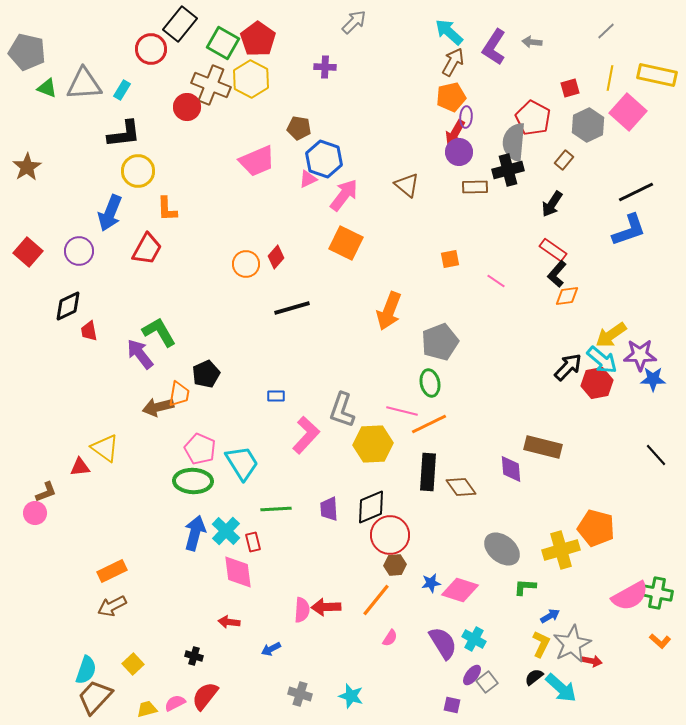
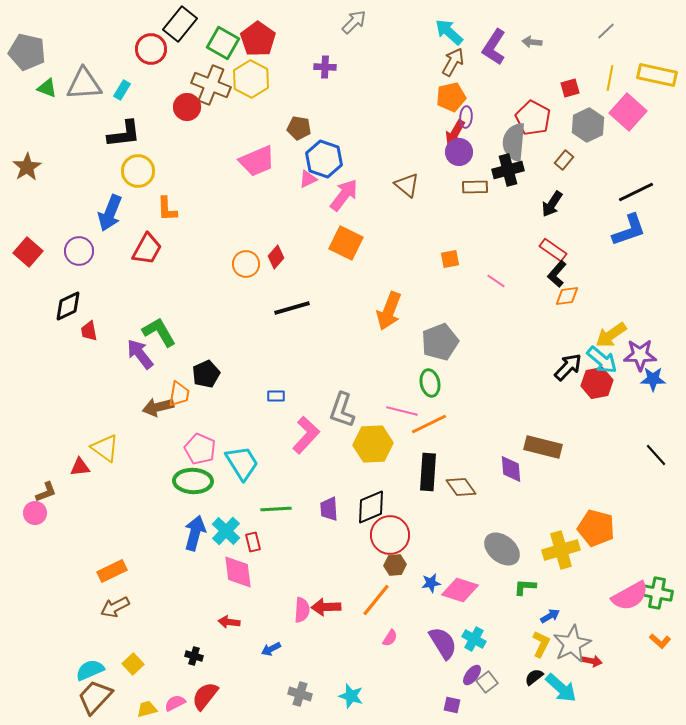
brown arrow at (112, 606): moved 3 px right, 1 px down
cyan semicircle at (86, 670): moved 4 px right; rotated 132 degrees counterclockwise
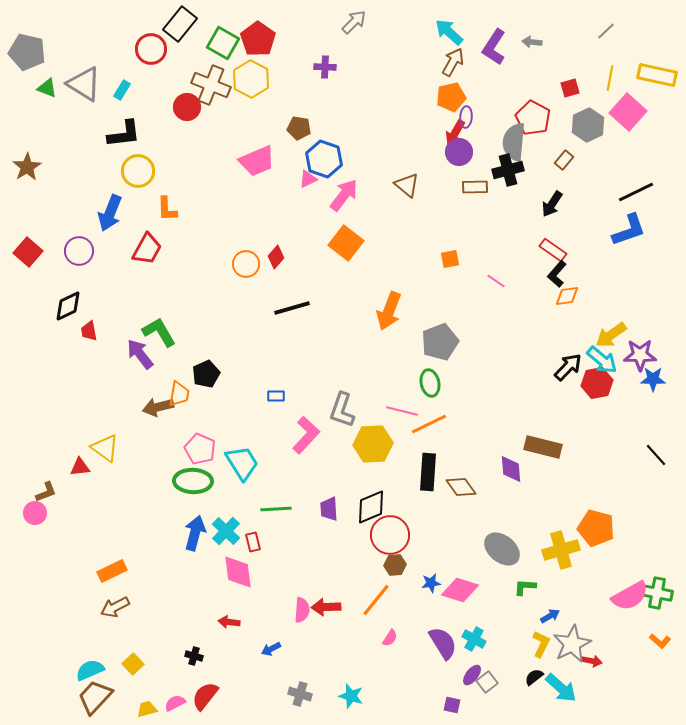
gray triangle at (84, 84): rotated 36 degrees clockwise
orange square at (346, 243): rotated 12 degrees clockwise
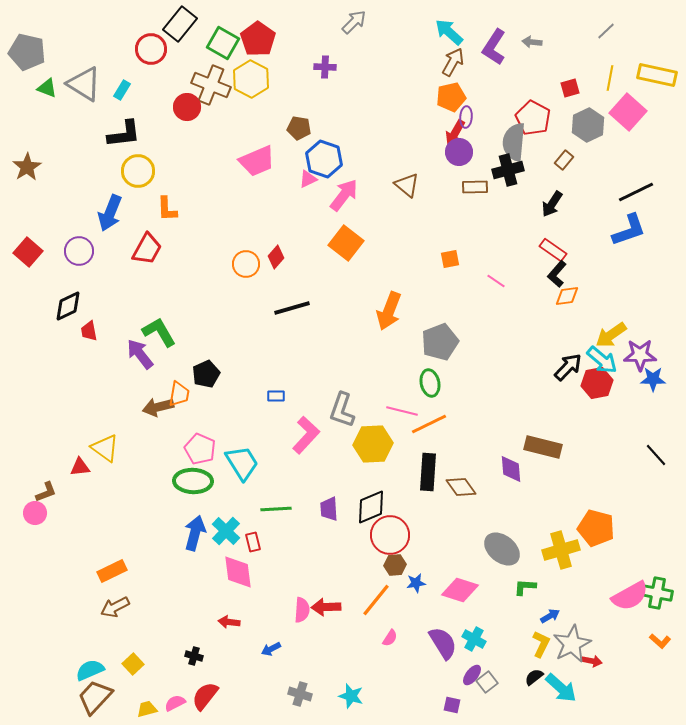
blue star at (431, 583): moved 15 px left
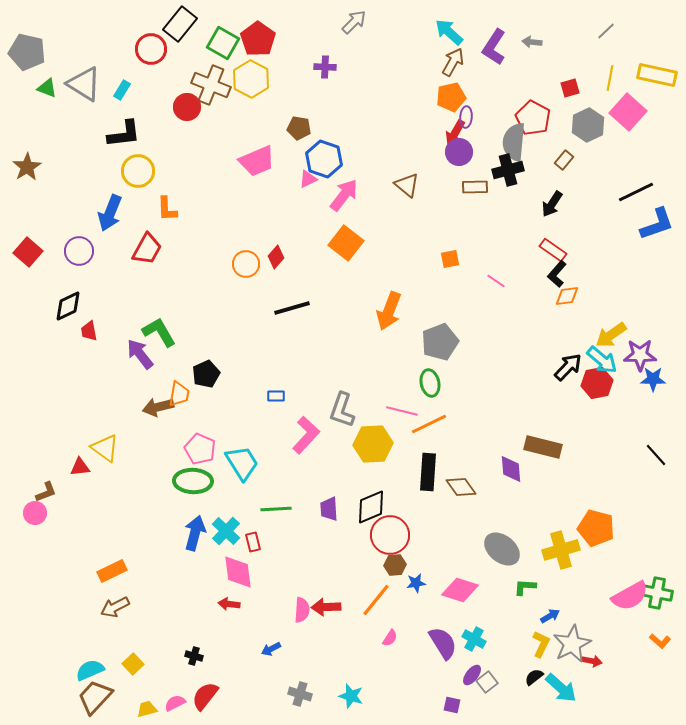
blue L-shape at (629, 230): moved 28 px right, 6 px up
red arrow at (229, 622): moved 18 px up
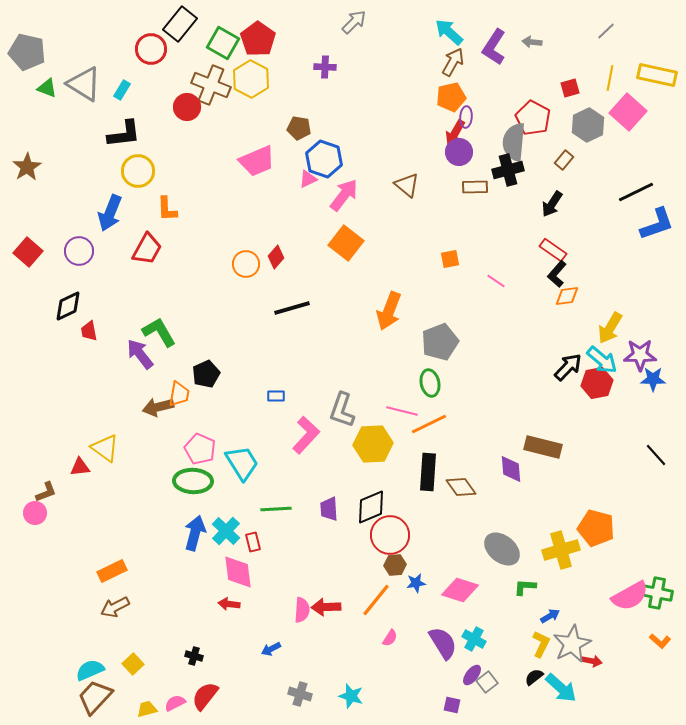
yellow arrow at (611, 335): moved 1 px left, 7 px up; rotated 24 degrees counterclockwise
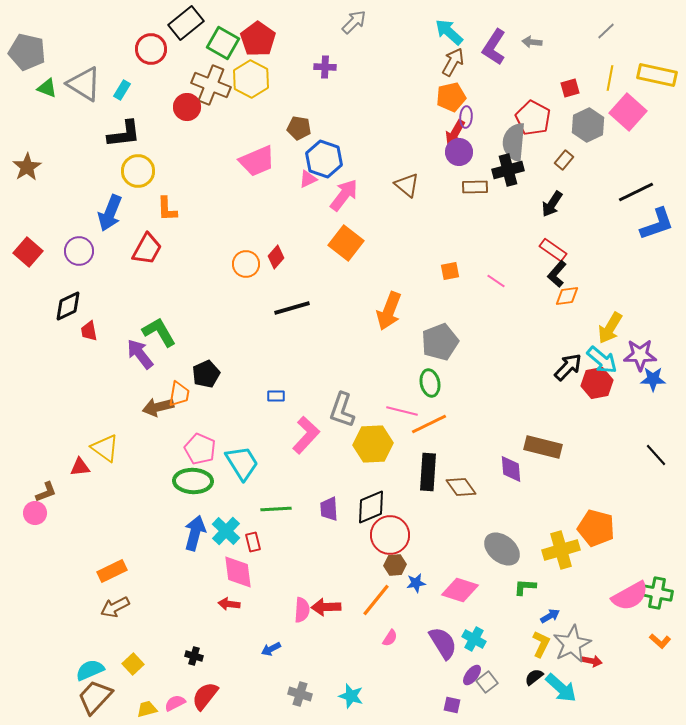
black rectangle at (180, 24): moved 6 px right, 1 px up; rotated 12 degrees clockwise
orange square at (450, 259): moved 12 px down
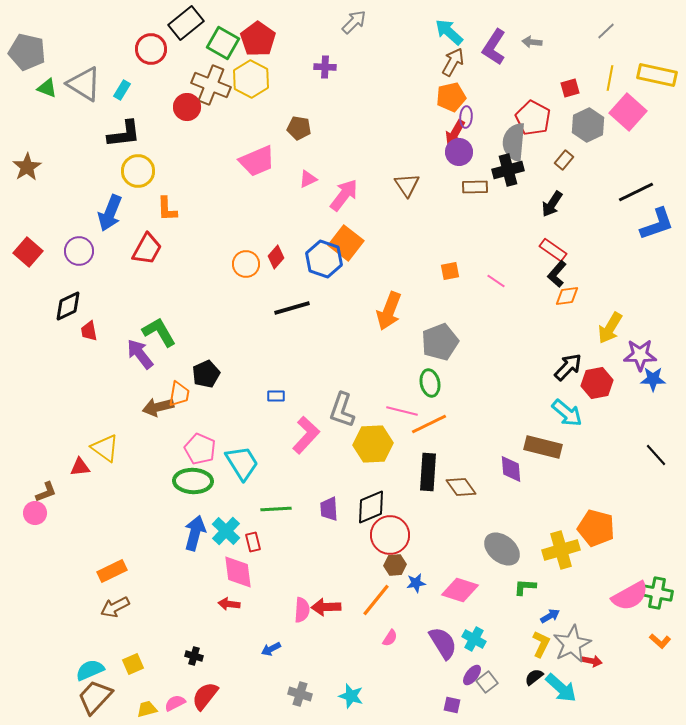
blue hexagon at (324, 159): moved 100 px down
brown triangle at (407, 185): rotated 16 degrees clockwise
cyan arrow at (602, 360): moved 35 px left, 53 px down
yellow square at (133, 664): rotated 20 degrees clockwise
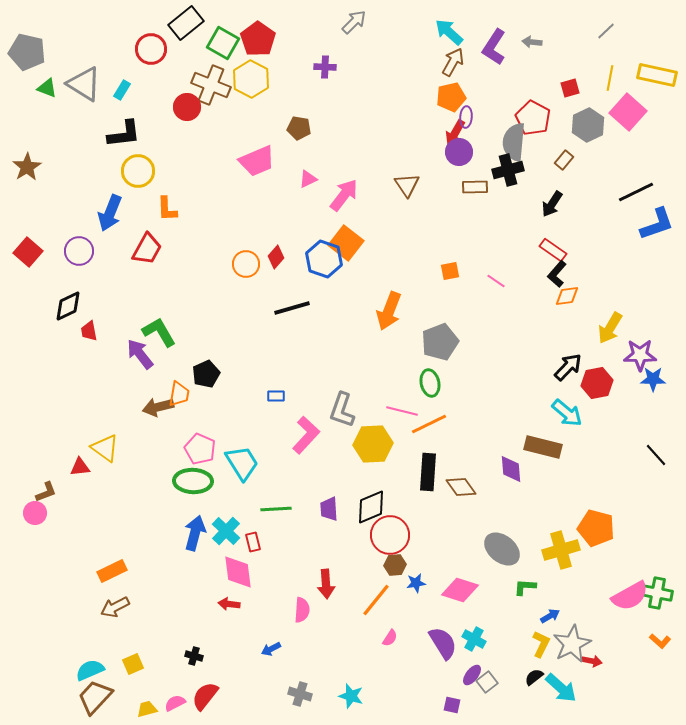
red arrow at (326, 607): moved 23 px up; rotated 92 degrees counterclockwise
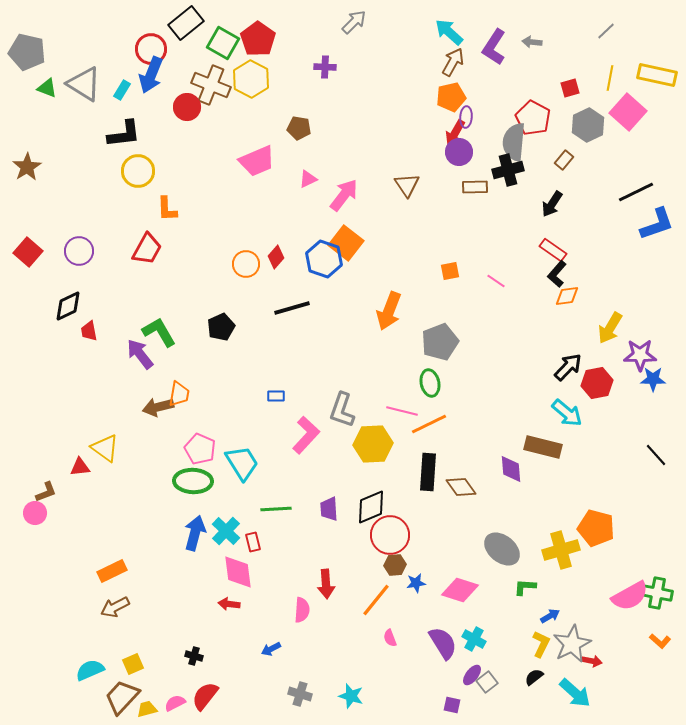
blue arrow at (110, 213): moved 41 px right, 138 px up
black pentagon at (206, 374): moved 15 px right, 47 px up
pink semicircle at (390, 638): rotated 126 degrees clockwise
cyan arrow at (561, 688): moved 14 px right, 5 px down
brown trapezoid at (95, 697): moved 27 px right
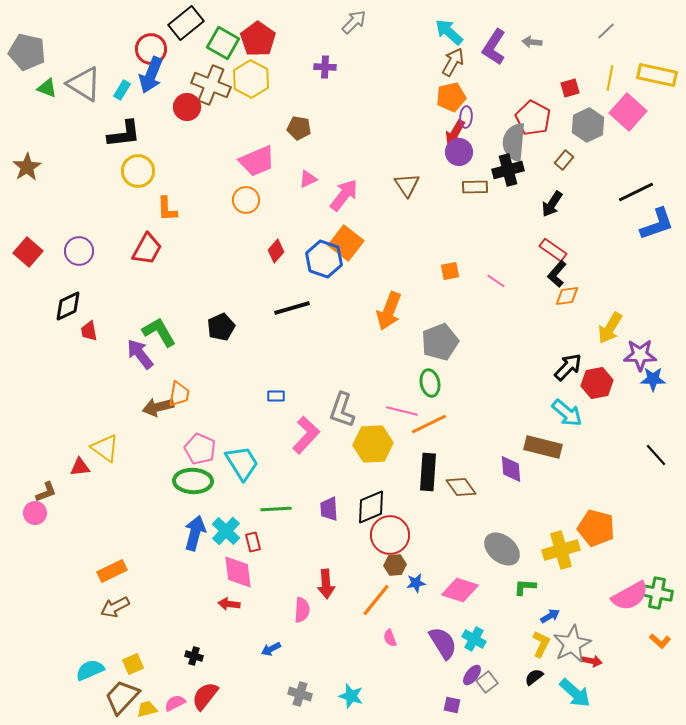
red diamond at (276, 257): moved 6 px up
orange circle at (246, 264): moved 64 px up
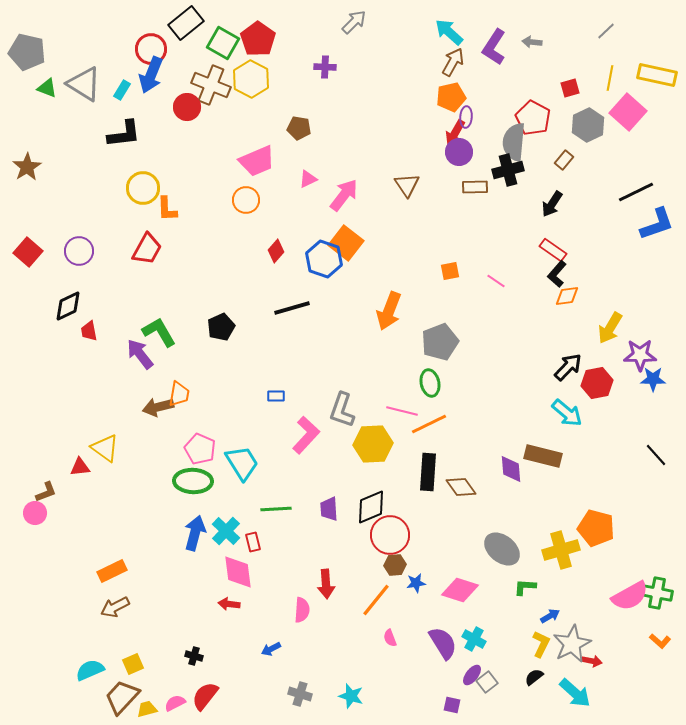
yellow circle at (138, 171): moved 5 px right, 17 px down
brown rectangle at (543, 447): moved 9 px down
